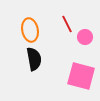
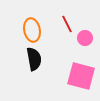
orange ellipse: moved 2 px right
pink circle: moved 1 px down
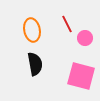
black semicircle: moved 1 px right, 5 px down
